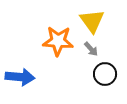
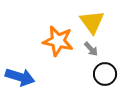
yellow triangle: moved 1 px down
orange star: rotated 8 degrees clockwise
blue arrow: rotated 12 degrees clockwise
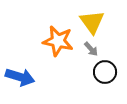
black circle: moved 2 px up
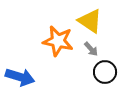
yellow triangle: moved 2 px left, 1 px up; rotated 20 degrees counterclockwise
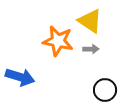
gray arrow: rotated 49 degrees counterclockwise
black circle: moved 18 px down
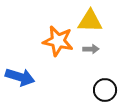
yellow triangle: rotated 32 degrees counterclockwise
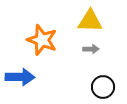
orange star: moved 16 px left, 1 px up; rotated 8 degrees clockwise
blue arrow: rotated 16 degrees counterclockwise
black circle: moved 2 px left, 3 px up
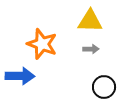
orange star: moved 4 px down
blue arrow: moved 1 px up
black circle: moved 1 px right
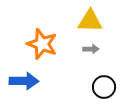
blue arrow: moved 4 px right, 5 px down
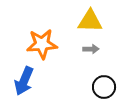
orange star: rotated 24 degrees counterclockwise
blue arrow: rotated 112 degrees clockwise
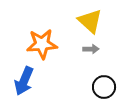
yellow triangle: rotated 40 degrees clockwise
